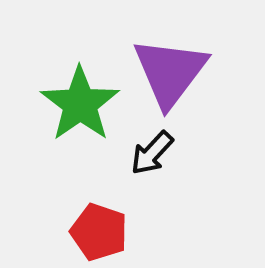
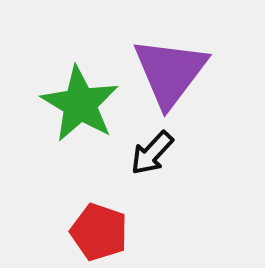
green star: rotated 6 degrees counterclockwise
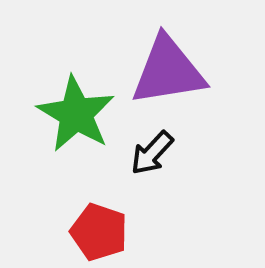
purple triangle: moved 2 px left, 1 px up; rotated 44 degrees clockwise
green star: moved 4 px left, 10 px down
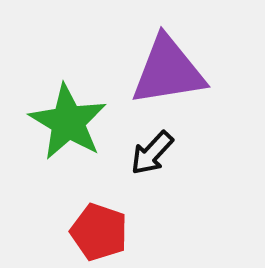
green star: moved 8 px left, 8 px down
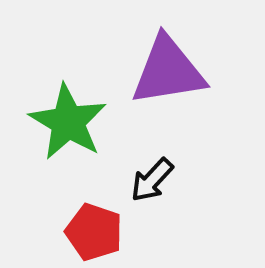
black arrow: moved 27 px down
red pentagon: moved 5 px left
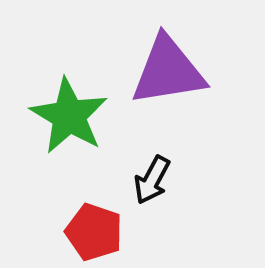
green star: moved 1 px right, 6 px up
black arrow: rotated 15 degrees counterclockwise
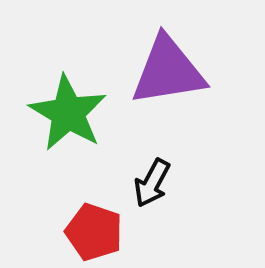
green star: moved 1 px left, 3 px up
black arrow: moved 3 px down
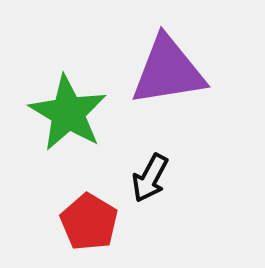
black arrow: moved 2 px left, 5 px up
red pentagon: moved 5 px left, 10 px up; rotated 12 degrees clockwise
